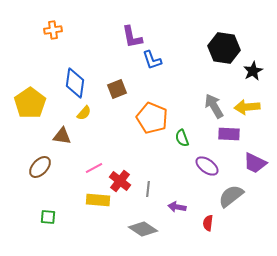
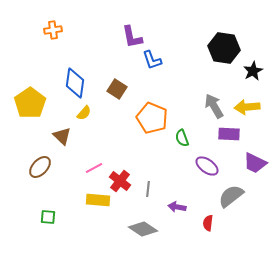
brown square: rotated 36 degrees counterclockwise
brown triangle: rotated 36 degrees clockwise
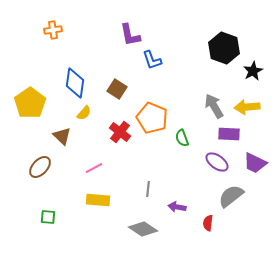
purple L-shape: moved 2 px left, 2 px up
black hexagon: rotated 12 degrees clockwise
purple ellipse: moved 10 px right, 4 px up
red cross: moved 49 px up
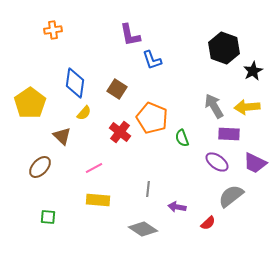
red semicircle: rotated 140 degrees counterclockwise
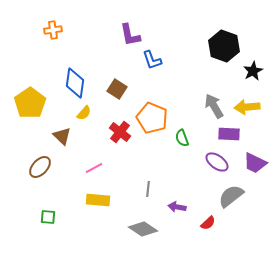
black hexagon: moved 2 px up
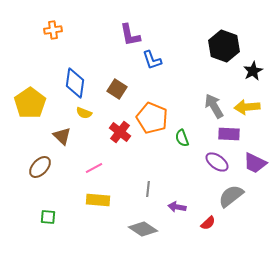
yellow semicircle: rotated 70 degrees clockwise
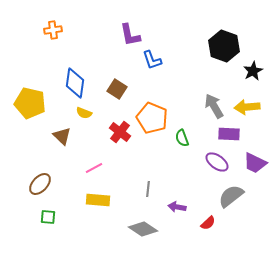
yellow pentagon: rotated 24 degrees counterclockwise
brown ellipse: moved 17 px down
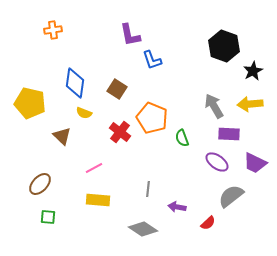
yellow arrow: moved 3 px right, 3 px up
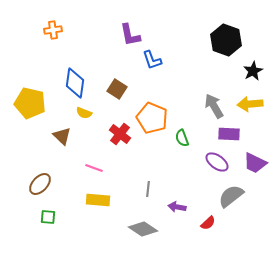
black hexagon: moved 2 px right, 6 px up
red cross: moved 2 px down
pink line: rotated 48 degrees clockwise
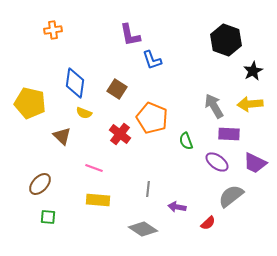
green semicircle: moved 4 px right, 3 px down
